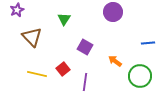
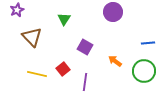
green circle: moved 4 px right, 5 px up
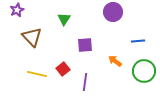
blue line: moved 10 px left, 2 px up
purple square: moved 2 px up; rotated 35 degrees counterclockwise
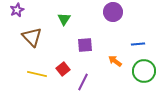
blue line: moved 3 px down
purple line: moved 2 px left; rotated 18 degrees clockwise
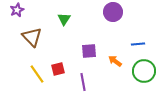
purple square: moved 4 px right, 6 px down
red square: moved 5 px left; rotated 24 degrees clockwise
yellow line: rotated 42 degrees clockwise
purple line: rotated 36 degrees counterclockwise
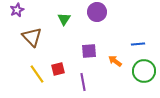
purple circle: moved 16 px left
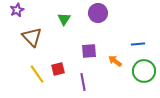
purple circle: moved 1 px right, 1 px down
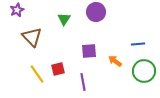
purple circle: moved 2 px left, 1 px up
